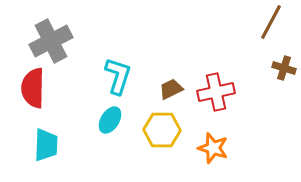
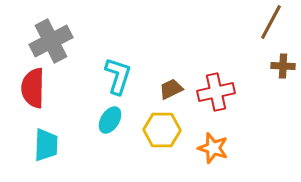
brown cross: moved 1 px left, 2 px up; rotated 15 degrees counterclockwise
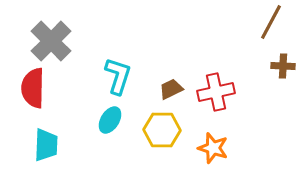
gray cross: rotated 18 degrees counterclockwise
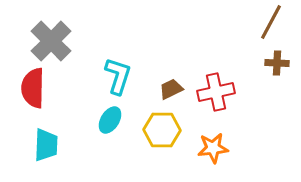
brown cross: moved 6 px left, 3 px up
orange star: rotated 24 degrees counterclockwise
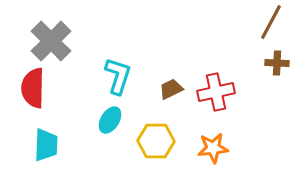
yellow hexagon: moved 6 px left, 11 px down
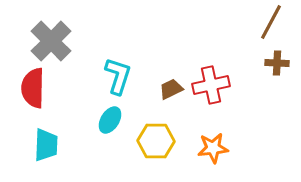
red cross: moved 5 px left, 7 px up
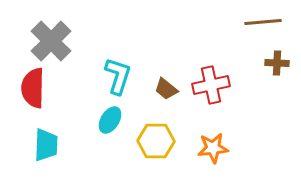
brown line: moved 8 px left; rotated 57 degrees clockwise
brown trapezoid: moved 5 px left; rotated 115 degrees counterclockwise
